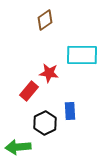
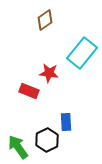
cyan rectangle: moved 2 px up; rotated 52 degrees counterclockwise
red rectangle: rotated 72 degrees clockwise
blue rectangle: moved 4 px left, 11 px down
black hexagon: moved 2 px right, 17 px down
green arrow: rotated 60 degrees clockwise
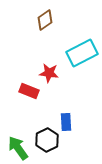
cyan rectangle: rotated 24 degrees clockwise
green arrow: moved 1 px down
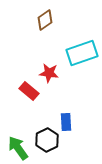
cyan rectangle: rotated 8 degrees clockwise
red rectangle: rotated 18 degrees clockwise
